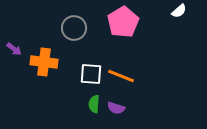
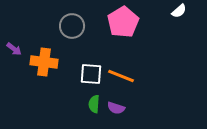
gray circle: moved 2 px left, 2 px up
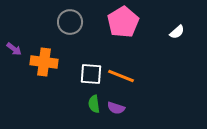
white semicircle: moved 2 px left, 21 px down
gray circle: moved 2 px left, 4 px up
green semicircle: rotated 12 degrees counterclockwise
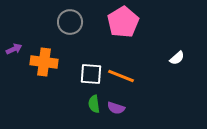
white semicircle: moved 26 px down
purple arrow: rotated 63 degrees counterclockwise
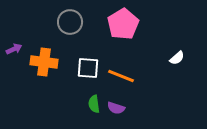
pink pentagon: moved 2 px down
white square: moved 3 px left, 6 px up
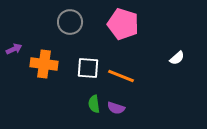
pink pentagon: rotated 24 degrees counterclockwise
orange cross: moved 2 px down
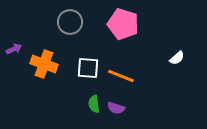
orange cross: rotated 12 degrees clockwise
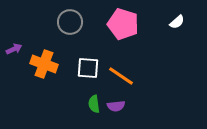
white semicircle: moved 36 px up
orange line: rotated 12 degrees clockwise
purple semicircle: moved 2 px up; rotated 24 degrees counterclockwise
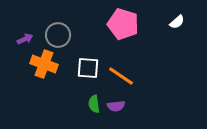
gray circle: moved 12 px left, 13 px down
purple arrow: moved 11 px right, 10 px up
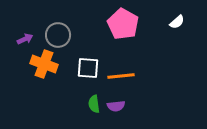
pink pentagon: rotated 12 degrees clockwise
orange line: rotated 40 degrees counterclockwise
